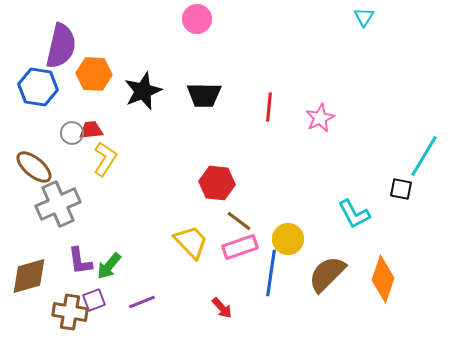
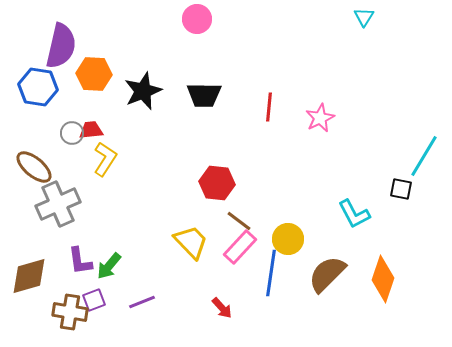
pink rectangle: rotated 28 degrees counterclockwise
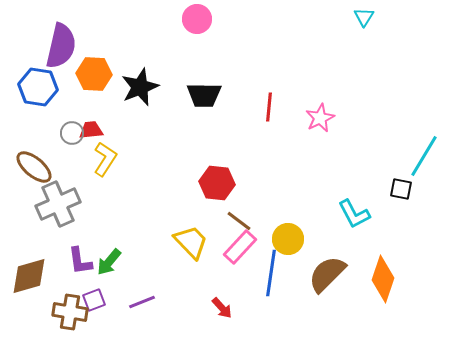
black star: moved 3 px left, 4 px up
green arrow: moved 4 px up
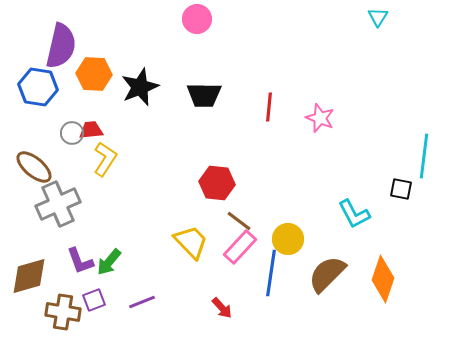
cyan triangle: moved 14 px right
pink star: rotated 24 degrees counterclockwise
cyan line: rotated 24 degrees counterclockwise
purple L-shape: rotated 12 degrees counterclockwise
brown cross: moved 7 px left
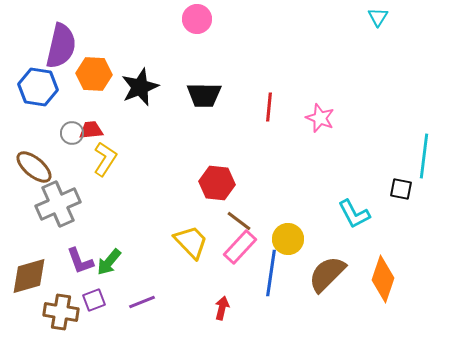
red arrow: rotated 125 degrees counterclockwise
brown cross: moved 2 px left
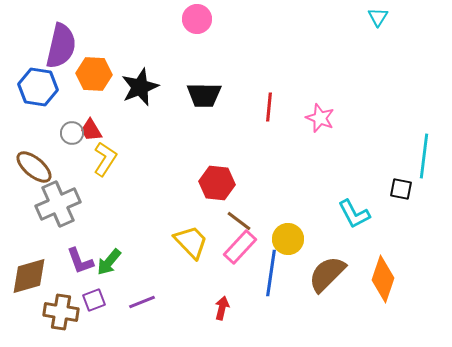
red trapezoid: rotated 115 degrees counterclockwise
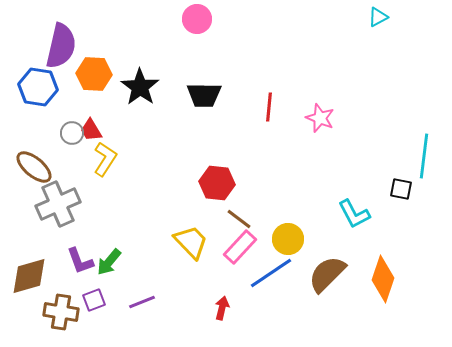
cyan triangle: rotated 30 degrees clockwise
black star: rotated 15 degrees counterclockwise
brown line: moved 2 px up
blue line: rotated 48 degrees clockwise
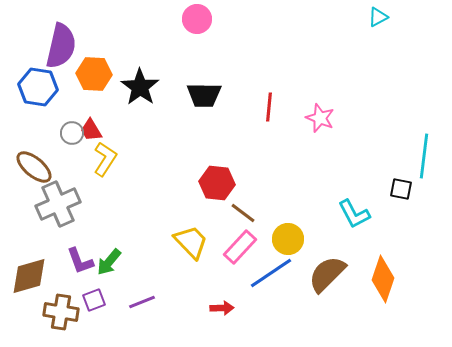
brown line: moved 4 px right, 6 px up
red arrow: rotated 75 degrees clockwise
